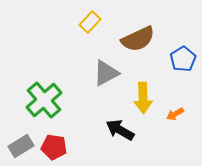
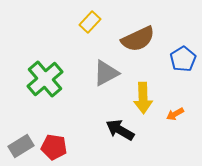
green cross: moved 1 px right, 21 px up
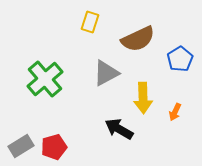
yellow rectangle: rotated 25 degrees counterclockwise
blue pentagon: moved 3 px left
orange arrow: moved 2 px up; rotated 36 degrees counterclockwise
black arrow: moved 1 px left, 1 px up
red pentagon: rotated 25 degrees counterclockwise
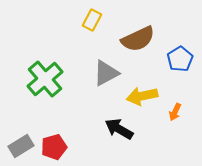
yellow rectangle: moved 2 px right, 2 px up; rotated 10 degrees clockwise
yellow arrow: moved 1 px left, 2 px up; rotated 80 degrees clockwise
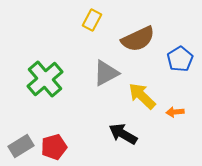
yellow arrow: rotated 56 degrees clockwise
orange arrow: rotated 60 degrees clockwise
black arrow: moved 4 px right, 5 px down
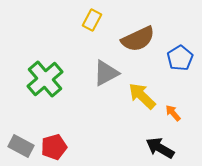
blue pentagon: moved 1 px up
orange arrow: moved 2 px left, 1 px down; rotated 54 degrees clockwise
black arrow: moved 37 px right, 14 px down
gray rectangle: rotated 60 degrees clockwise
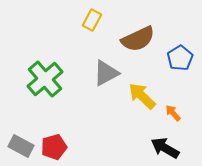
black arrow: moved 5 px right
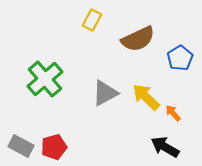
gray triangle: moved 1 px left, 20 px down
yellow arrow: moved 4 px right, 1 px down
black arrow: moved 1 px up
